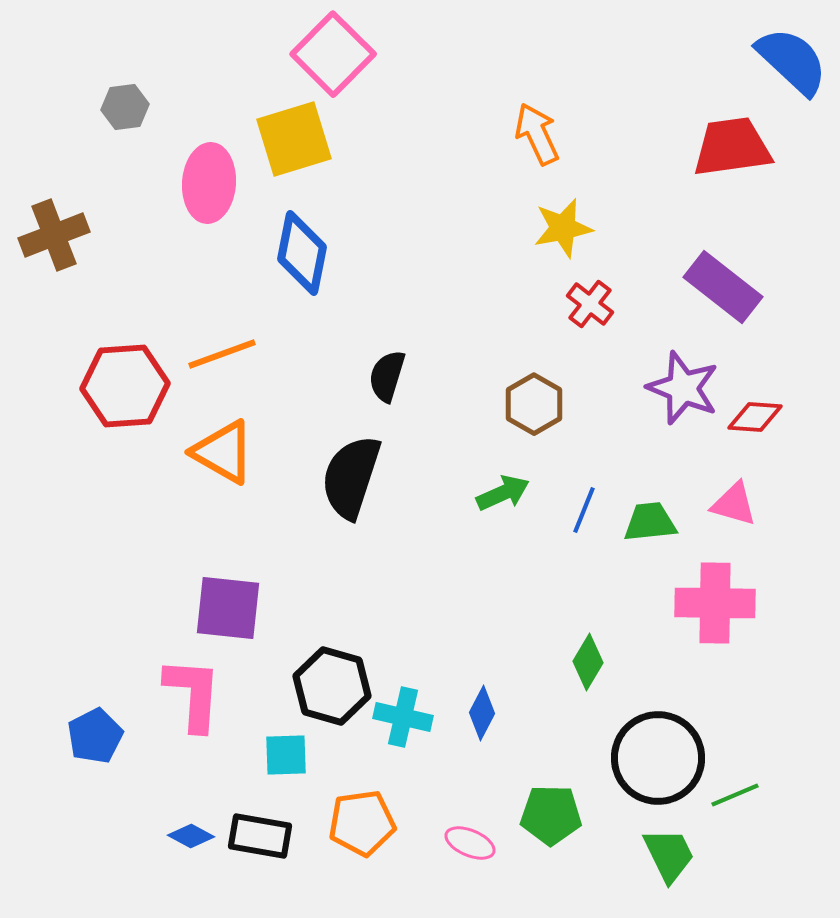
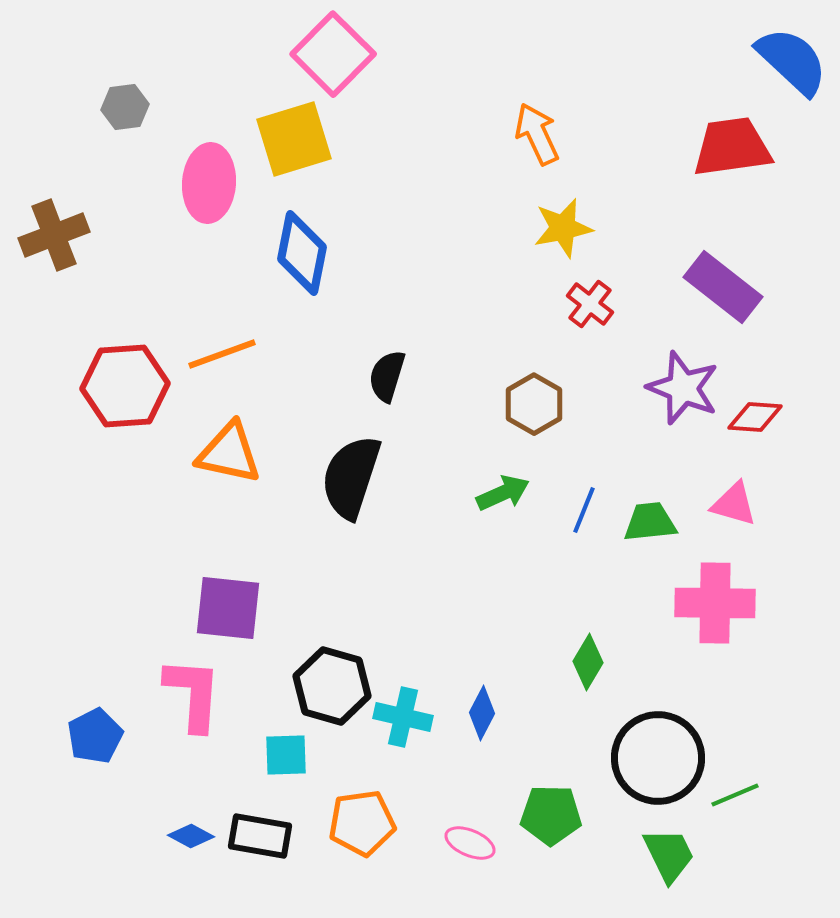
orange triangle at (223, 452): moved 6 px right, 1 px down; rotated 18 degrees counterclockwise
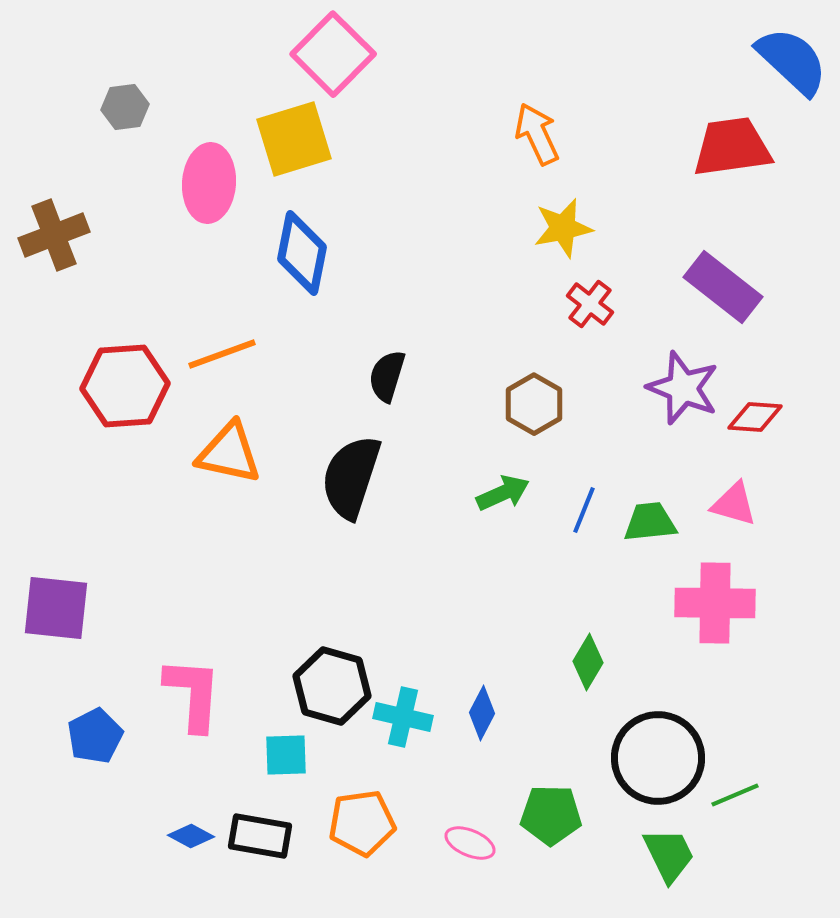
purple square at (228, 608): moved 172 px left
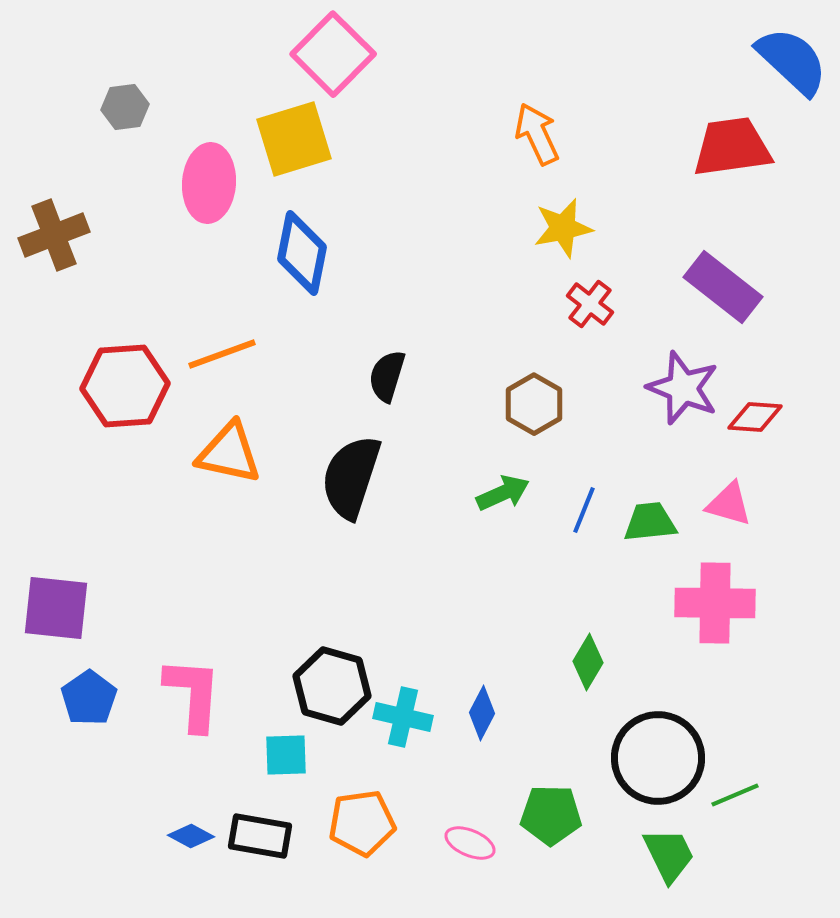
pink triangle at (734, 504): moved 5 px left
blue pentagon at (95, 736): moved 6 px left, 38 px up; rotated 8 degrees counterclockwise
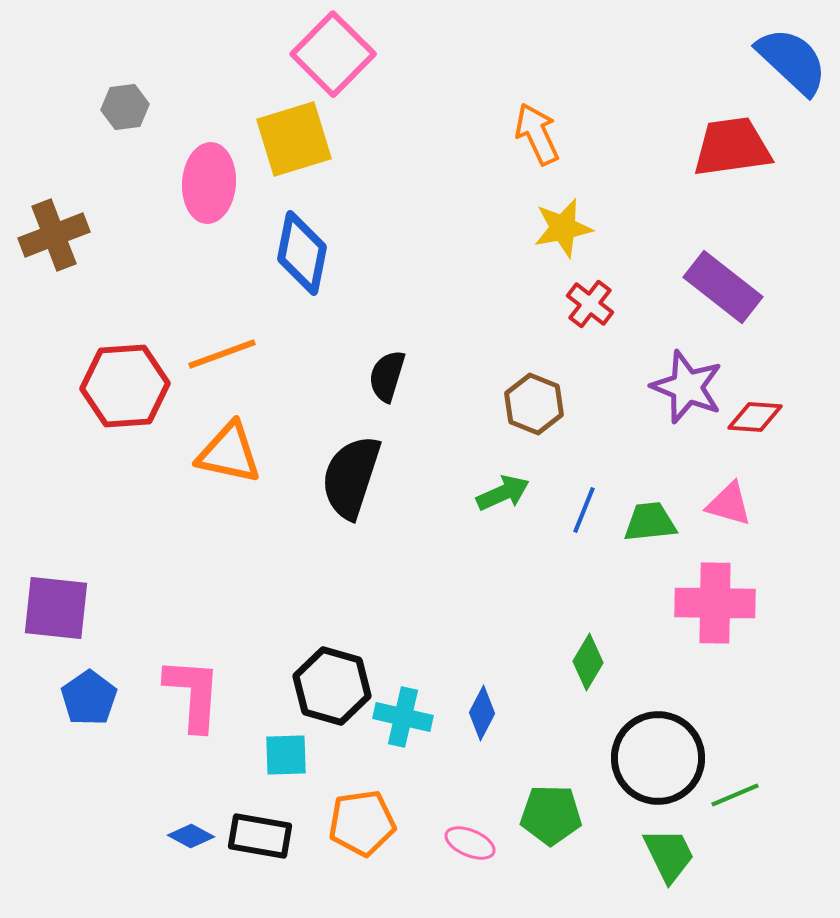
purple star at (683, 388): moved 4 px right, 1 px up
brown hexagon at (534, 404): rotated 8 degrees counterclockwise
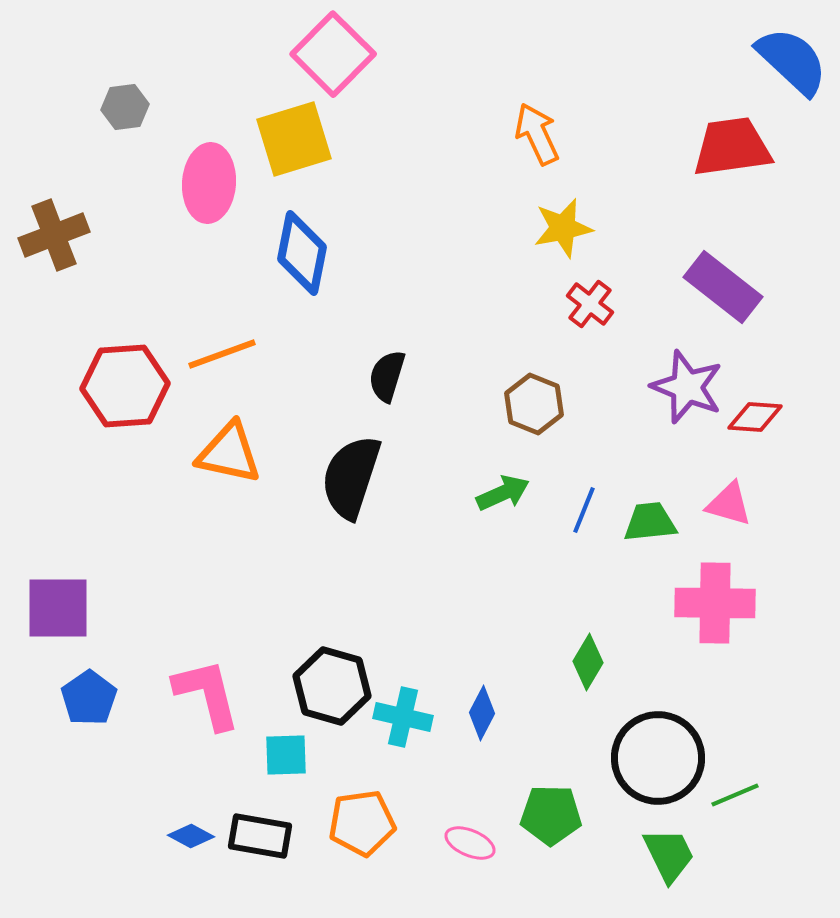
purple square at (56, 608): moved 2 px right; rotated 6 degrees counterclockwise
pink L-shape at (193, 694): moved 14 px right; rotated 18 degrees counterclockwise
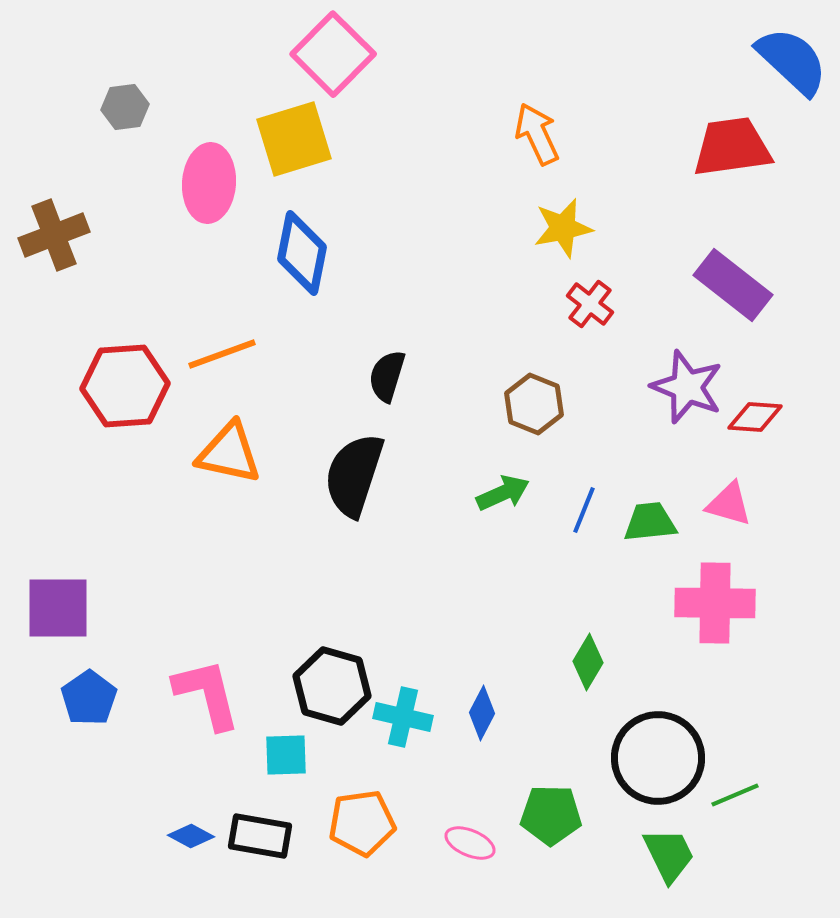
purple rectangle at (723, 287): moved 10 px right, 2 px up
black semicircle at (351, 477): moved 3 px right, 2 px up
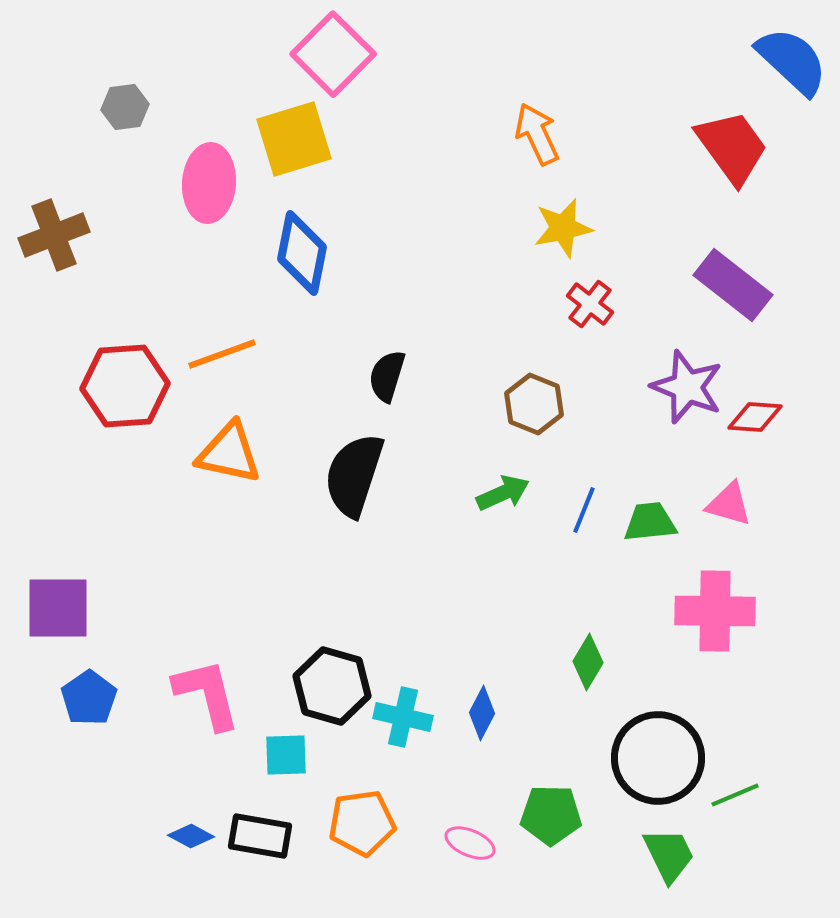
red trapezoid at (732, 147): rotated 62 degrees clockwise
pink cross at (715, 603): moved 8 px down
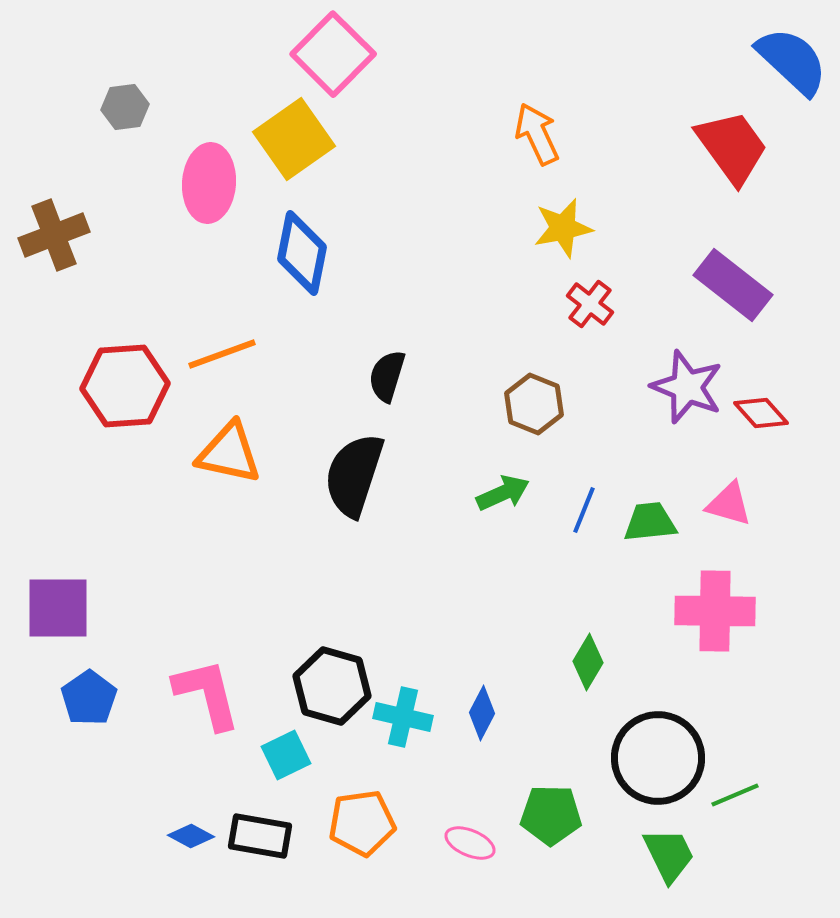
yellow square at (294, 139): rotated 18 degrees counterclockwise
red diamond at (755, 417): moved 6 px right, 4 px up; rotated 44 degrees clockwise
cyan square at (286, 755): rotated 24 degrees counterclockwise
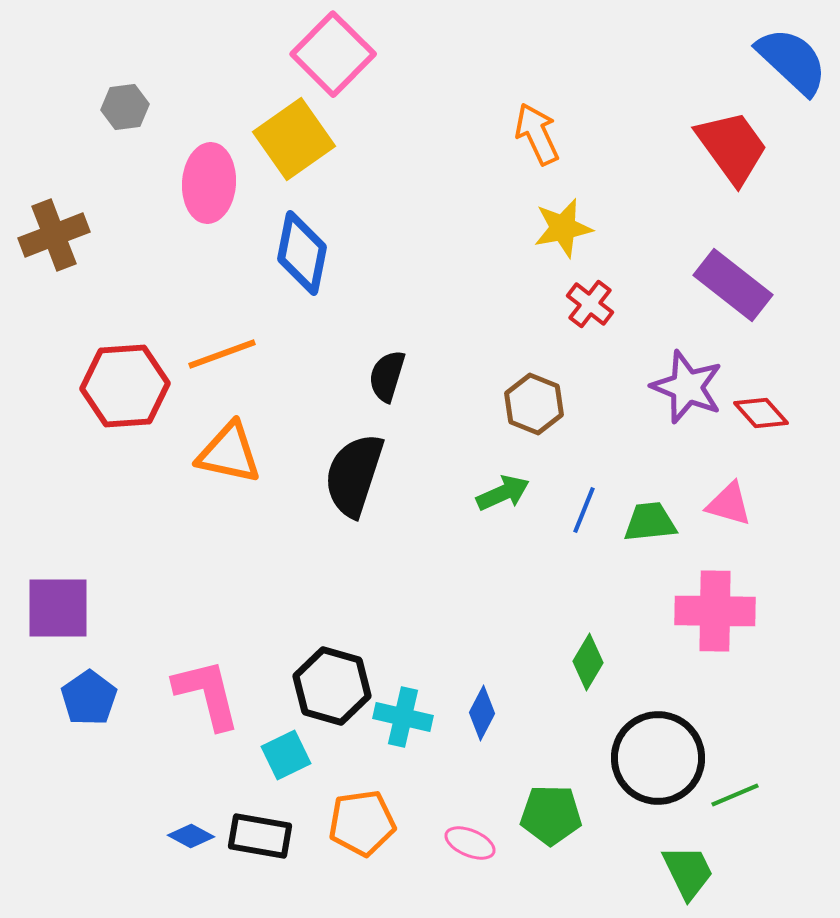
green trapezoid at (669, 855): moved 19 px right, 17 px down
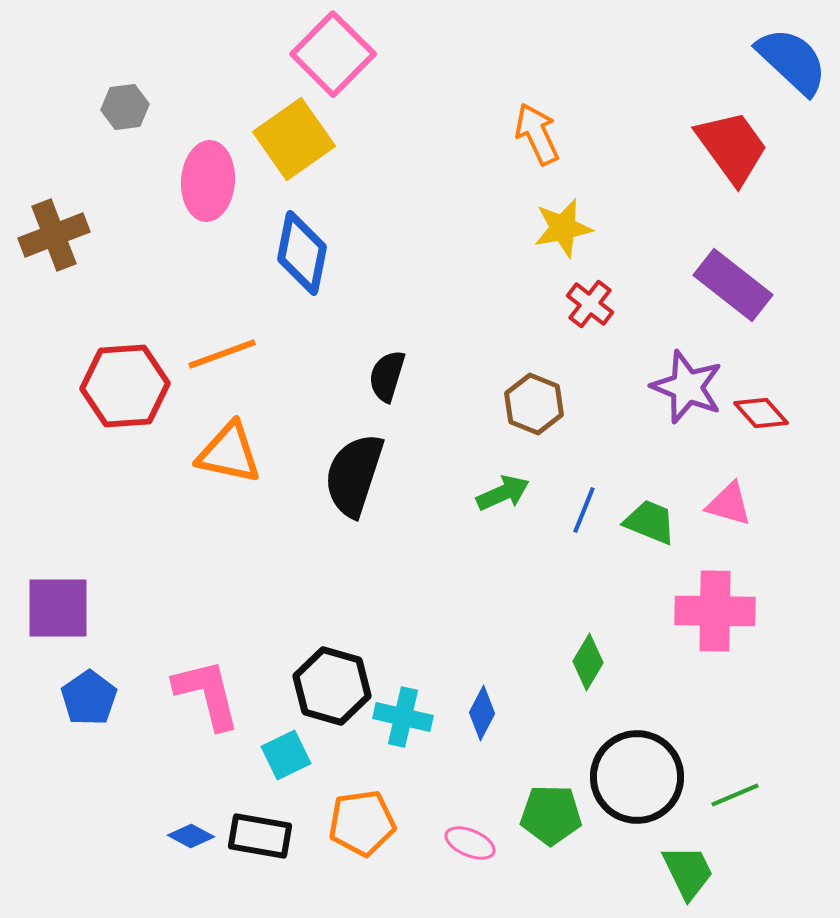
pink ellipse at (209, 183): moved 1 px left, 2 px up
green trapezoid at (650, 522): rotated 28 degrees clockwise
black circle at (658, 758): moved 21 px left, 19 px down
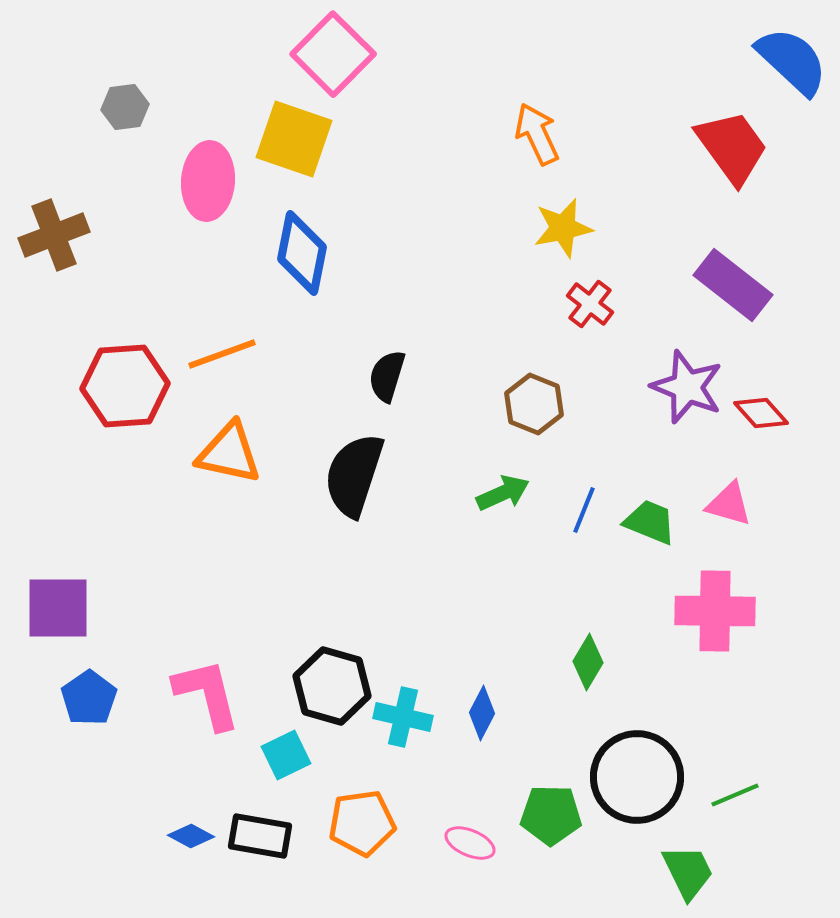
yellow square at (294, 139): rotated 36 degrees counterclockwise
